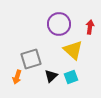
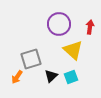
orange arrow: rotated 16 degrees clockwise
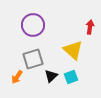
purple circle: moved 26 px left, 1 px down
gray square: moved 2 px right
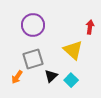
cyan square: moved 3 px down; rotated 24 degrees counterclockwise
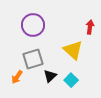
black triangle: moved 1 px left
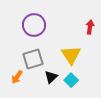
purple circle: moved 1 px right
yellow triangle: moved 2 px left, 5 px down; rotated 15 degrees clockwise
black triangle: moved 1 px right, 1 px down
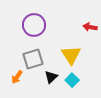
red arrow: rotated 88 degrees counterclockwise
cyan square: moved 1 px right
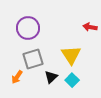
purple circle: moved 6 px left, 3 px down
